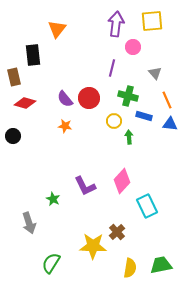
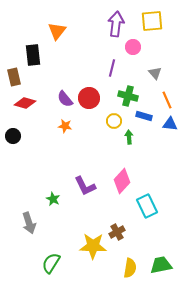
orange triangle: moved 2 px down
brown cross: rotated 14 degrees clockwise
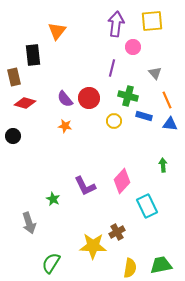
green arrow: moved 34 px right, 28 px down
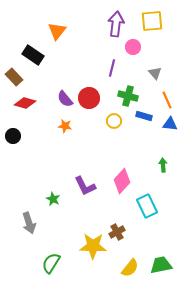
black rectangle: rotated 50 degrees counterclockwise
brown rectangle: rotated 30 degrees counterclockwise
yellow semicircle: rotated 30 degrees clockwise
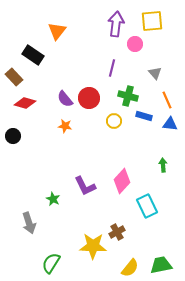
pink circle: moved 2 px right, 3 px up
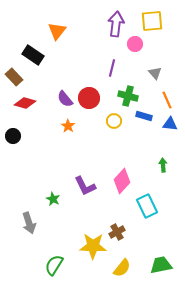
orange star: moved 3 px right; rotated 24 degrees clockwise
green semicircle: moved 3 px right, 2 px down
yellow semicircle: moved 8 px left
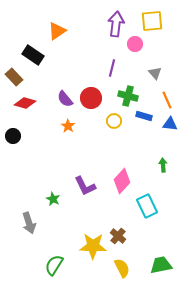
orange triangle: rotated 18 degrees clockwise
red circle: moved 2 px right
brown cross: moved 1 px right, 4 px down; rotated 21 degrees counterclockwise
yellow semicircle: rotated 66 degrees counterclockwise
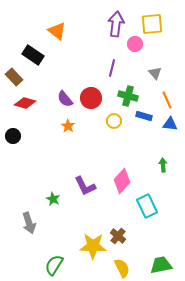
yellow square: moved 3 px down
orange triangle: rotated 48 degrees counterclockwise
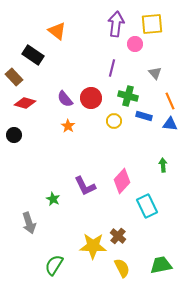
orange line: moved 3 px right, 1 px down
black circle: moved 1 px right, 1 px up
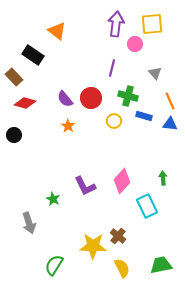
green arrow: moved 13 px down
